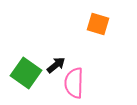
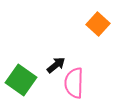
orange square: rotated 25 degrees clockwise
green square: moved 5 px left, 7 px down
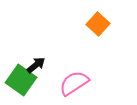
black arrow: moved 20 px left
pink semicircle: rotated 56 degrees clockwise
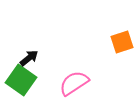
orange square: moved 24 px right, 18 px down; rotated 30 degrees clockwise
black arrow: moved 7 px left, 7 px up
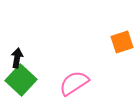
black arrow: moved 12 px left; rotated 42 degrees counterclockwise
green square: rotated 8 degrees clockwise
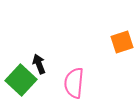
black arrow: moved 22 px right, 6 px down; rotated 30 degrees counterclockwise
pink semicircle: rotated 52 degrees counterclockwise
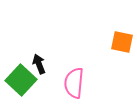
orange square: rotated 30 degrees clockwise
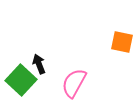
pink semicircle: rotated 24 degrees clockwise
